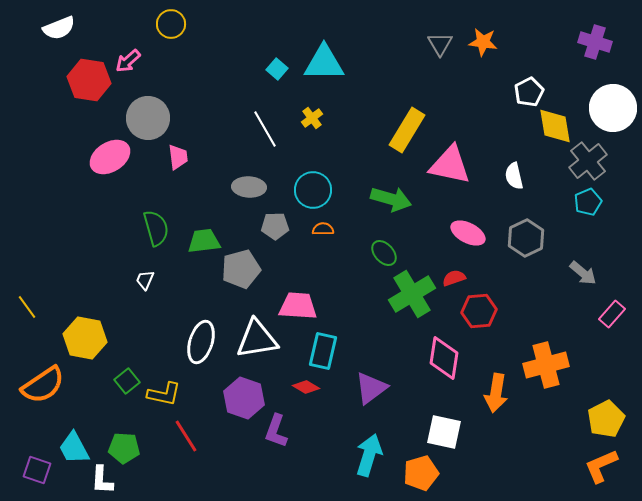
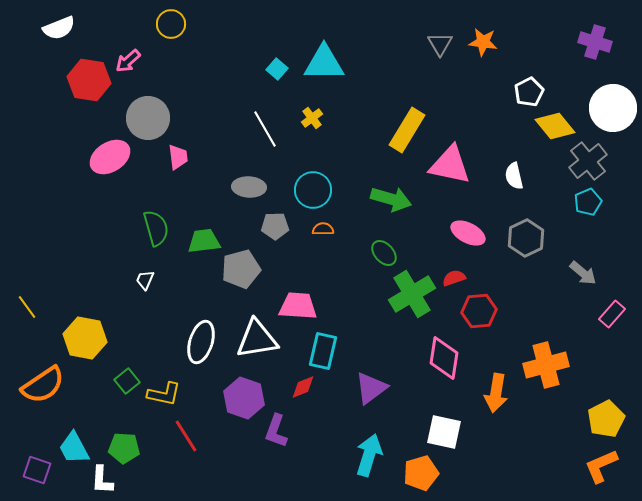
yellow diamond at (555, 126): rotated 30 degrees counterclockwise
red diamond at (306, 387): moved 3 px left; rotated 52 degrees counterclockwise
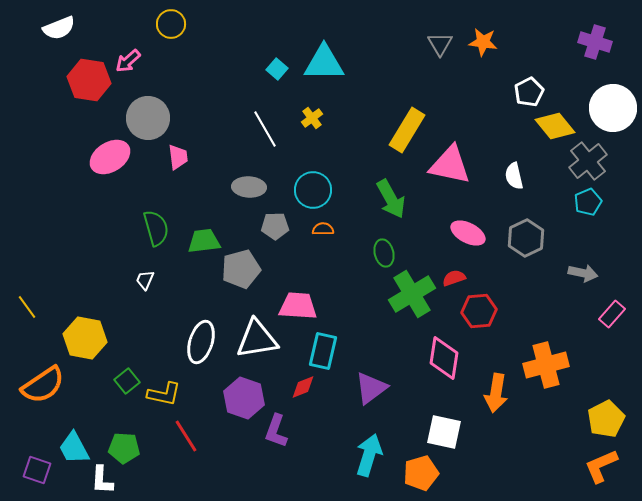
green arrow at (391, 199): rotated 45 degrees clockwise
green ellipse at (384, 253): rotated 28 degrees clockwise
gray arrow at (583, 273): rotated 28 degrees counterclockwise
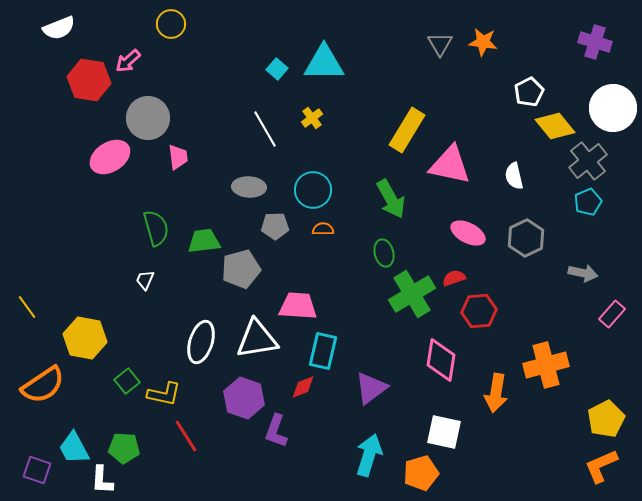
pink diamond at (444, 358): moved 3 px left, 2 px down
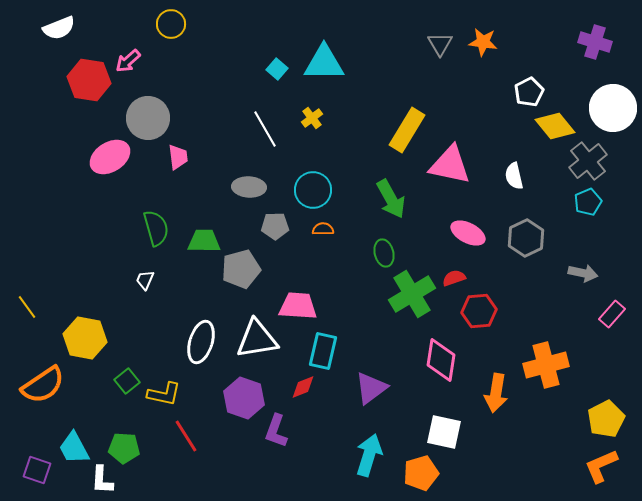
green trapezoid at (204, 241): rotated 8 degrees clockwise
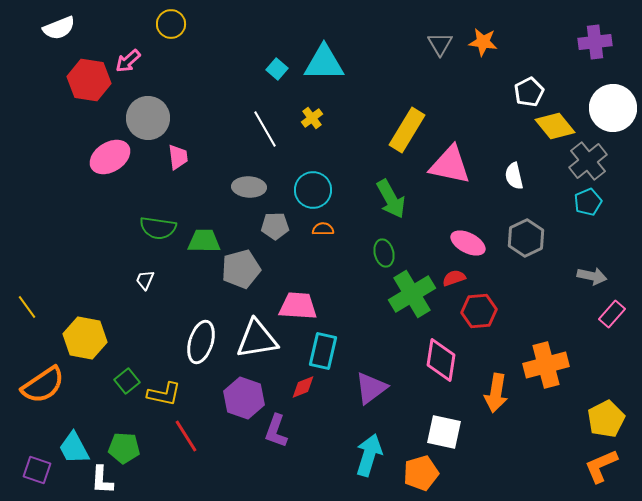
purple cross at (595, 42): rotated 24 degrees counterclockwise
green semicircle at (156, 228): moved 2 px right; rotated 114 degrees clockwise
pink ellipse at (468, 233): moved 10 px down
gray arrow at (583, 273): moved 9 px right, 3 px down
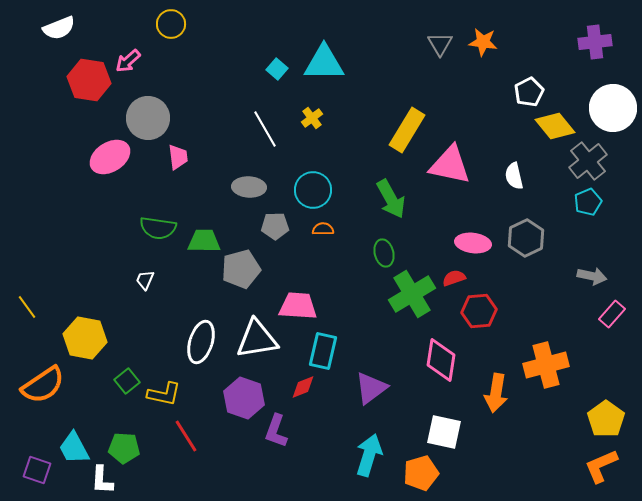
pink ellipse at (468, 243): moved 5 px right; rotated 20 degrees counterclockwise
yellow pentagon at (606, 419): rotated 9 degrees counterclockwise
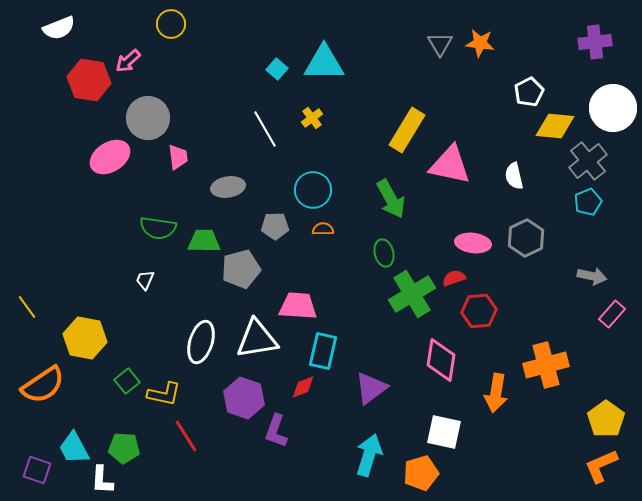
orange star at (483, 42): moved 3 px left, 1 px down
yellow diamond at (555, 126): rotated 45 degrees counterclockwise
gray ellipse at (249, 187): moved 21 px left; rotated 12 degrees counterclockwise
